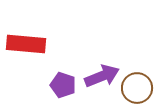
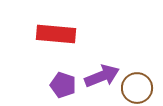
red rectangle: moved 30 px right, 10 px up
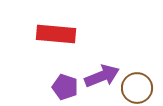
purple pentagon: moved 2 px right, 2 px down
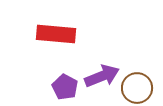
purple pentagon: rotated 10 degrees clockwise
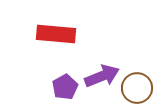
purple pentagon: rotated 15 degrees clockwise
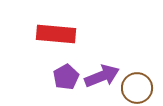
purple pentagon: moved 1 px right, 10 px up
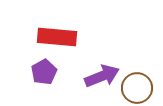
red rectangle: moved 1 px right, 3 px down
purple pentagon: moved 22 px left, 5 px up
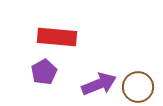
purple arrow: moved 3 px left, 8 px down
brown circle: moved 1 px right, 1 px up
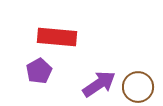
purple pentagon: moved 5 px left, 1 px up
purple arrow: rotated 12 degrees counterclockwise
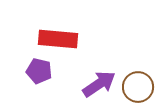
red rectangle: moved 1 px right, 2 px down
purple pentagon: rotated 30 degrees counterclockwise
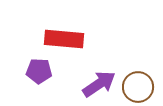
red rectangle: moved 6 px right
purple pentagon: rotated 10 degrees counterclockwise
